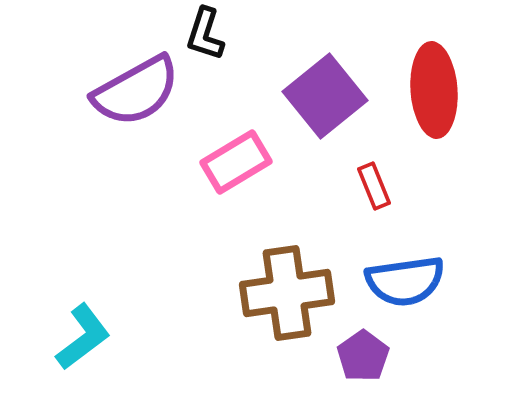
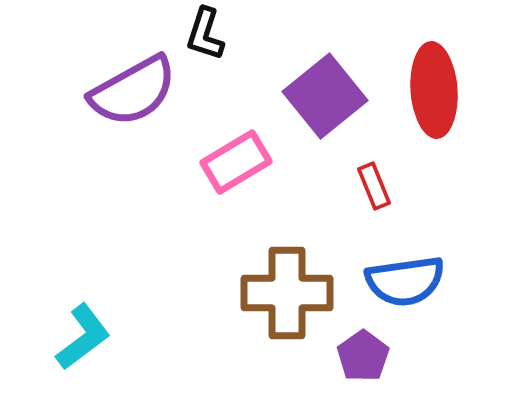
purple semicircle: moved 3 px left
brown cross: rotated 8 degrees clockwise
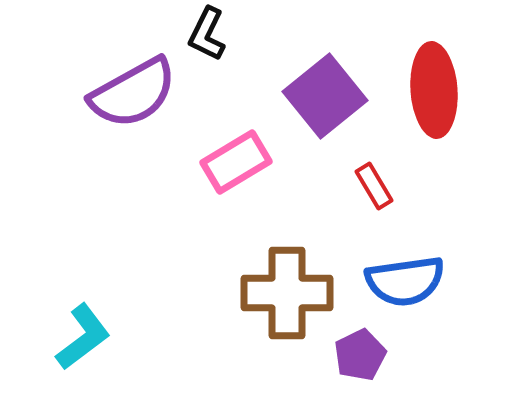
black L-shape: moved 2 px right; rotated 8 degrees clockwise
purple semicircle: moved 2 px down
red rectangle: rotated 9 degrees counterclockwise
purple pentagon: moved 3 px left, 1 px up; rotated 9 degrees clockwise
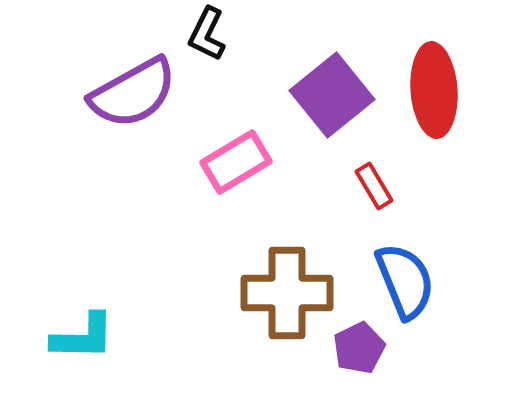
purple square: moved 7 px right, 1 px up
blue semicircle: rotated 104 degrees counterclockwise
cyan L-shape: rotated 38 degrees clockwise
purple pentagon: moved 1 px left, 7 px up
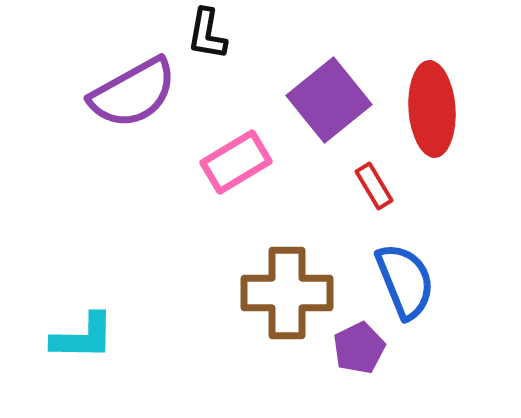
black L-shape: rotated 16 degrees counterclockwise
red ellipse: moved 2 px left, 19 px down
purple square: moved 3 px left, 5 px down
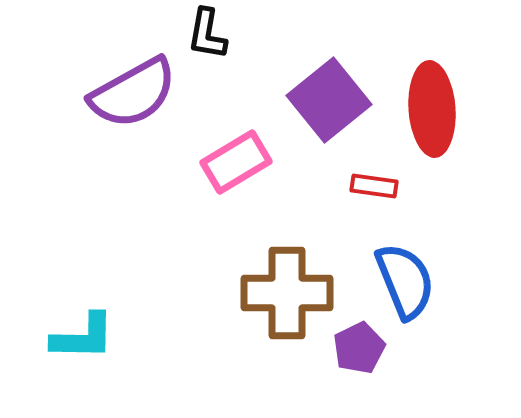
red rectangle: rotated 51 degrees counterclockwise
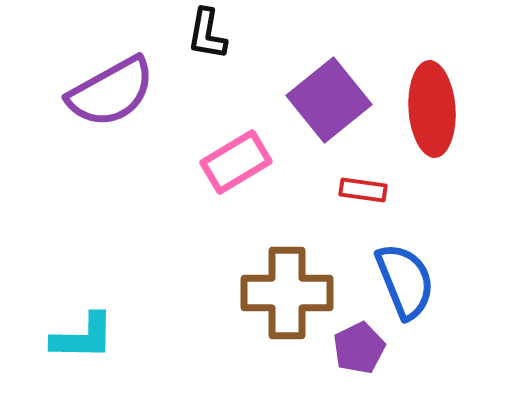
purple semicircle: moved 22 px left, 1 px up
red rectangle: moved 11 px left, 4 px down
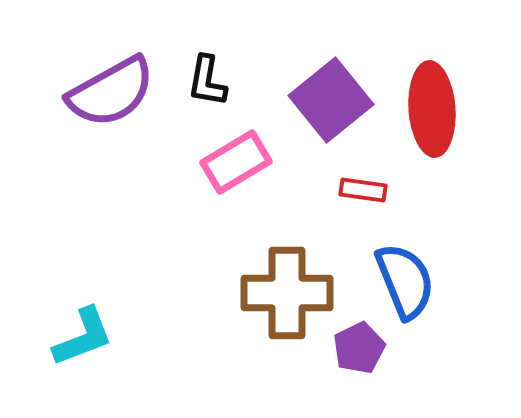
black L-shape: moved 47 px down
purple square: moved 2 px right
cyan L-shape: rotated 22 degrees counterclockwise
